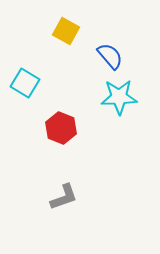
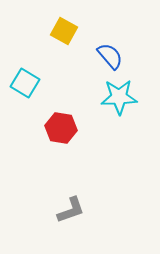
yellow square: moved 2 px left
red hexagon: rotated 12 degrees counterclockwise
gray L-shape: moved 7 px right, 13 px down
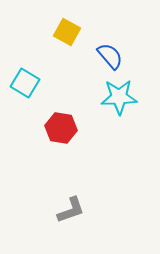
yellow square: moved 3 px right, 1 px down
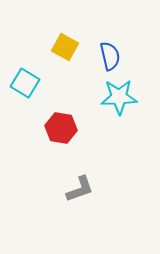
yellow square: moved 2 px left, 15 px down
blue semicircle: rotated 28 degrees clockwise
gray L-shape: moved 9 px right, 21 px up
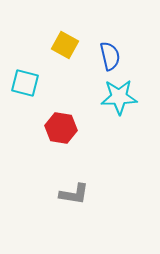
yellow square: moved 2 px up
cyan square: rotated 16 degrees counterclockwise
gray L-shape: moved 6 px left, 5 px down; rotated 28 degrees clockwise
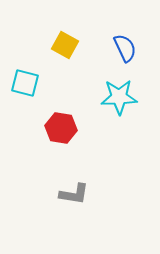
blue semicircle: moved 15 px right, 8 px up; rotated 12 degrees counterclockwise
